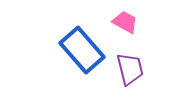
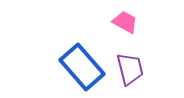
blue rectangle: moved 17 px down
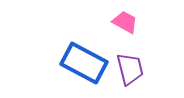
blue rectangle: moved 2 px right, 4 px up; rotated 21 degrees counterclockwise
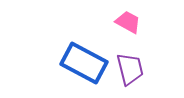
pink trapezoid: moved 3 px right
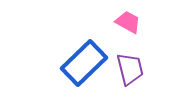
blue rectangle: rotated 72 degrees counterclockwise
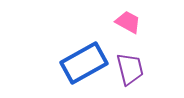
blue rectangle: rotated 15 degrees clockwise
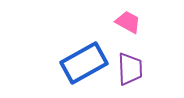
purple trapezoid: rotated 12 degrees clockwise
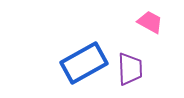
pink trapezoid: moved 22 px right
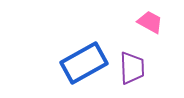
purple trapezoid: moved 2 px right, 1 px up
